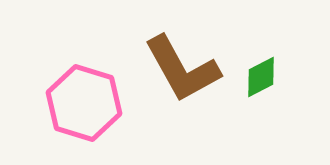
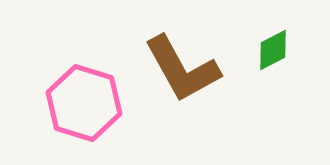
green diamond: moved 12 px right, 27 px up
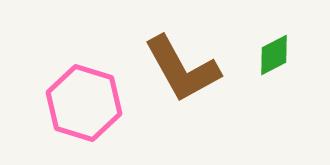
green diamond: moved 1 px right, 5 px down
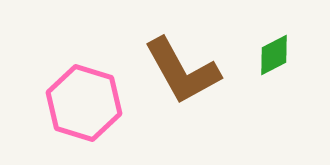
brown L-shape: moved 2 px down
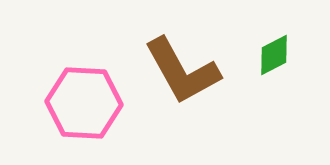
pink hexagon: rotated 14 degrees counterclockwise
